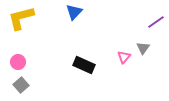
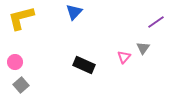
pink circle: moved 3 px left
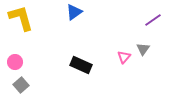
blue triangle: rotated 12 degrees clockwise
yellow L-shape: rotated 88 degrees clockwise
purple line: moved 3 px left, 2 px up
gray triangle: moved 1 px down
black rectangle: moved 3 px left
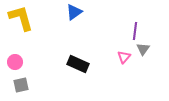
purple line: moved 18 px left, 11 px down; rotated 48 degrees counterclockwise
black rectangle: moved 3 px left, 1 px up
gray square: rotated 28 degrees clockwise
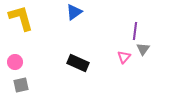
black rectangle: moved 1 px up
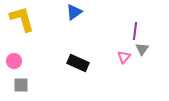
yellow L-shape: moved 1 px right, 1 px down
gray triangle: moved 1 px left
pink circle: moved 1 px left, 1 px up
gray square: rotated 14 degrees clockwise
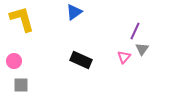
purple line: rotated 18 degrees clockwise
black rectangle: moved 3 px right, 3 px up
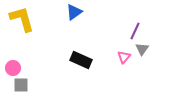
pink circle: moved 1 px left, 7 px down
